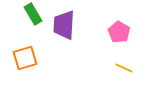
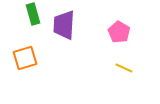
green rectangle: rotated 15 degrees clockwise
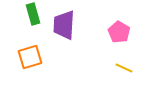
orange square: moved 5 px right, 1 px up
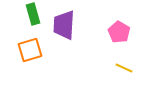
orange square: moved 7 px up
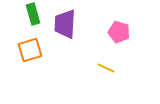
purple trapezoid: moved 1 px right, 1 px up
pink pentagon: rotated 15 degrees counterclockwise
yellow line: moved 18 px left
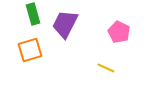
purple trapezoid: rotated 24 degrees clockwise
pink pentagon: rotated 10 degrees clockwise
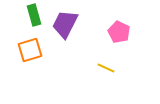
green rectangle: moved 1 px right, 1 px down
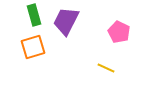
purple trapezoid: moved 1 px right, 3 px up
orange square: moved 3 px right, 3 px up
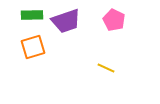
green rectangle: moved 2 px left; rotated 75 degrees counterclockwise
purple trapezoid: rotated 136 degrees counterclockwise
pink pentagon: moved 5 px left, 12 px up
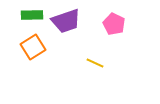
pink pentagon: moved 4 px down
orange square: rotated 15 degrees counterclockwise
yellow line: moved 11 px left, 5 px up
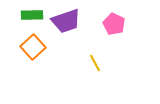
orange square: rotated 10 degrees counterclockwise
yellow line: rotated 36 degrees clockwise
